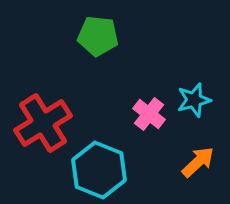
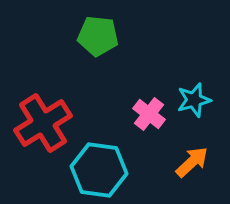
orange arrow: moved 6 px left
cyan hexagon: rotated 14 degrees counterclockwise
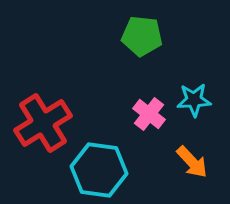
green pentagon: moved 44 px right
cyan star: rotated 12 degrees clockwise
orange arrow: rotated 90 degrees clockwise
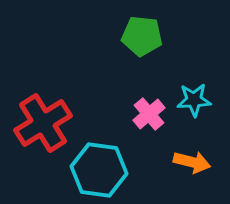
pink cross: rotated 12 degrees clockwise
orange arrow: rotated 33 degrees counterclockwise
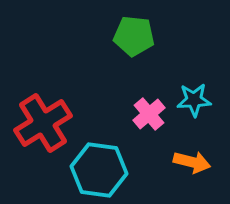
green pentagon: moved 8 px left
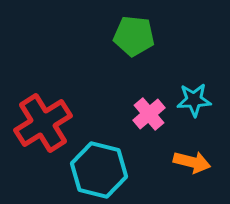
cyan hexagon: rotated 6 degrees clockwise
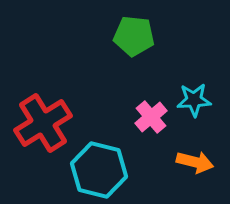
pink cross: moved 2 px right, 3 px down
orange arrow: moved 3 px right
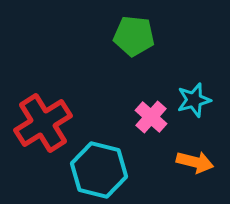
cyan star: rotated 12 degrees counterclockwise
pink cross: rotated 8 degrees counterclockwise
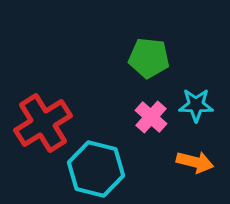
green pentagon: moved 15 px right, 22 px down
cyan star: moved 2 px right, 5 px down; rotated 16 degrees clockwise
cyan hexagon: moved 3 px left, 1 px up
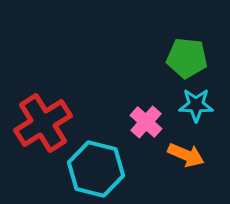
green pentagon: moved 38 px right
pink cross: moved 5 px left, 5 px down
orange arrow: moved 9 px left, 7 px up; rotated 9 degrees clockwise
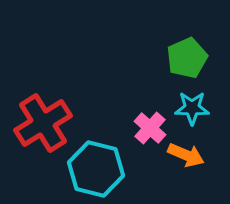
green pentagon: rotated 30 degrees counterclockwise
cyan star: moved 4 px left, 3 px down
pink cross: moved 4 px right, 6 px down
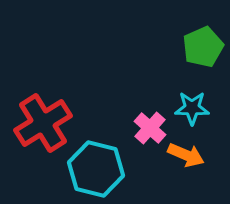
green pentagon: moved 16 px right, 11 px up
